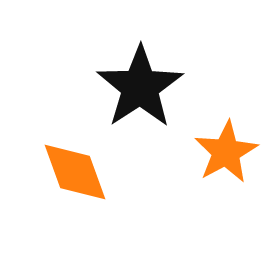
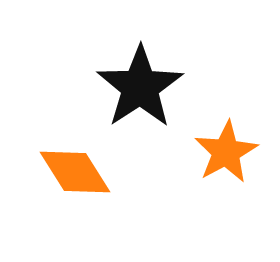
orange diamond: rotated 12 degrees counterclockwise
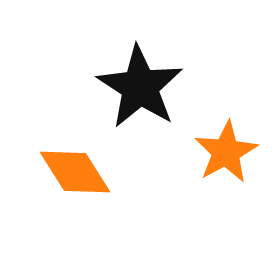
black star: rotated 6 degrees counterclockwise
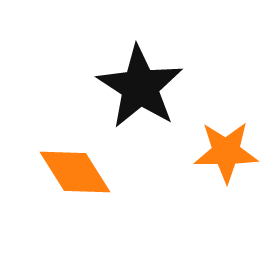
orange star: rotated 28 degrees clockwise
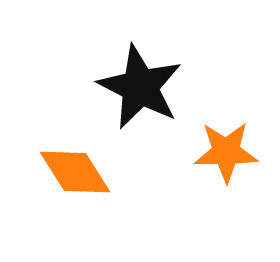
black star: rotated 6 degrees counterclockwise
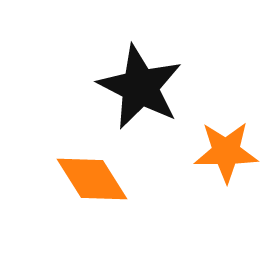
orange diamond: moved 17 px right, 7 px down
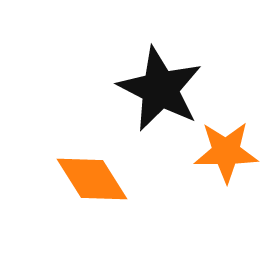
black star: moved 20 px right, 2 px down
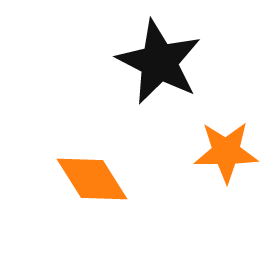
black star: moved 1 px left, 27 px up
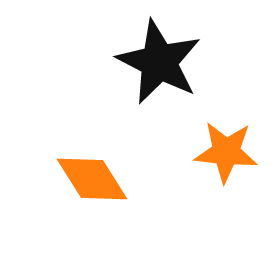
orange star: rotated 6 degrees clockwise
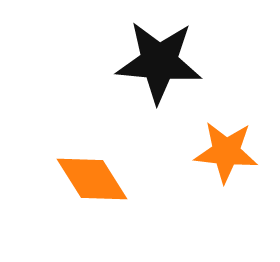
black star: rotated 22 degrees counterclockwise
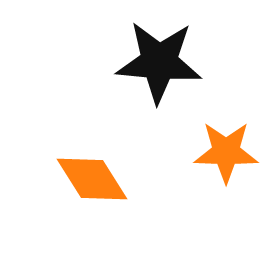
orange star: rotated 4 degrees counterclockwise
